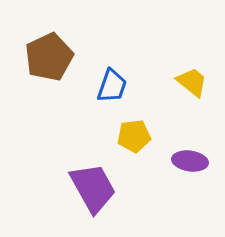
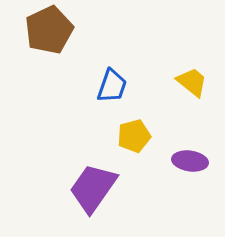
brown pentagon: moved 27 px up
yellow pentagon: rotated 8 degrees counterclockwise
purple trapezoid: rotated 116 degrees counterclockwise
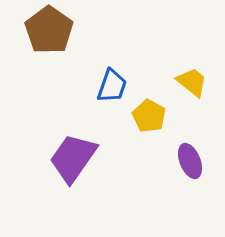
brown pentagon: rotated 12 degrees counterclockwise
yellow pentagon: moved 15 px right, 20 px up; rotated 28 degrees counterclockwise
purple ellipse: rotated 60 degrees clockwise
purple trapezoid: moved 20 px left, 30 px up
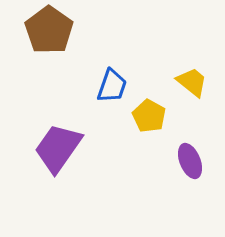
purple trapezoid: moved 15 px left, 10 px up
